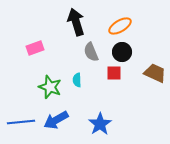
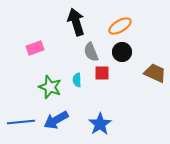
red square: moved 12 px left
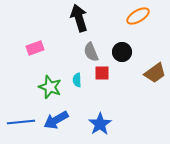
black arrow: moved 3 px right, 4 px up
orange ellipse: moved 18 px right, 10 px up
brown trapezoid: rotated 120 degrees clockwise
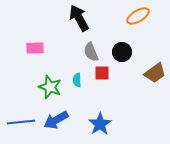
black arrow: rotated 12 degrees counterclockwise
pink rectangle: rotated 18 degrees clockwise
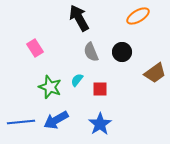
pink rectangle: rotated 60 degrees clockwise
red square: moved 2 px left, 16 px down
cyan semicircle: rotated 40 degrees clockwise
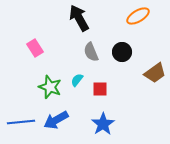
blue star: moved 3 px right
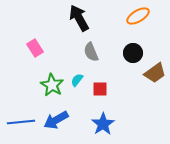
black circle: moved 11 px right, 1 px down
green star: moved 2 px right, 2 px up; rotated 10 degrees clockwise
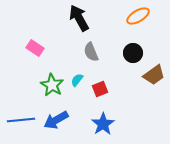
pink rectangle: rotated 24 degrees counterclockwise
brown trapezoid: moved 1 px left, 2 px down
red square: rotated 21 degrees counterclockwise
blue line: moved 2 px up
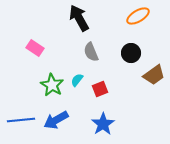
black circle: moved 2 px left
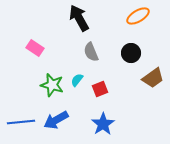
brown trapezoid: moved 1 px left, 3 px down
green star: rotated 15 degrees counterclockwise
blue line: moved 2 px down
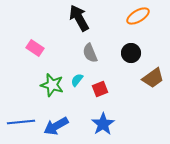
gray semicircle: moved 1 px left, 1 px down
blue arrow: moved 6 px down
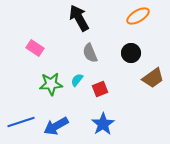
green star: moved 1 px left, 1 px up; rotated 20 degrees counterclockwise
blue line: rotated 12 degrees counterclockwise
